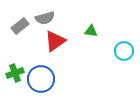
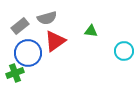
gray semicircle: moved 2 px right
blue circle: moved 13 px left, 26 px up
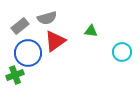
cyan circle: moved 2 px left, 1 px down
green cross: moved 2 px down
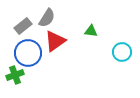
gray semicircle: rotated 42 degrees counterclockwise
gray rectangle: moved 3 px right
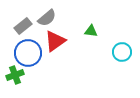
gray semicircle: rotated 18 degrees clockwise
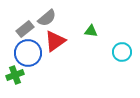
gray rectangle: moved 2 px right, 3 px down
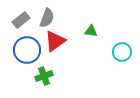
gray semicircle: rotated 30 degrees counterclockwise
gray rectangle: moved 4 px left, 9 px up
blue circle: moved 1 px left, 3 px up
green cross: moved 29 px right, 1 px down
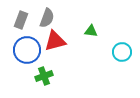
gray rectangle: rotated 30 degrees counterclockwise
red triangle: rotated 20 degrees clockwise
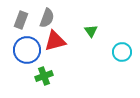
green triangle: rotated 48 degrees clockwise
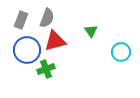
cyan circle: moved 1 px left
green cross: moved 2 px right, 7 px up
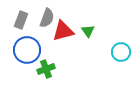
green triangle: moved 3 px left
red triangle: moved 8 px right, 10 px up
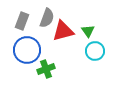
gray rectangle: moved 1 px right, 1 px down
cyan circle: moved 26 px left, 1 px up
